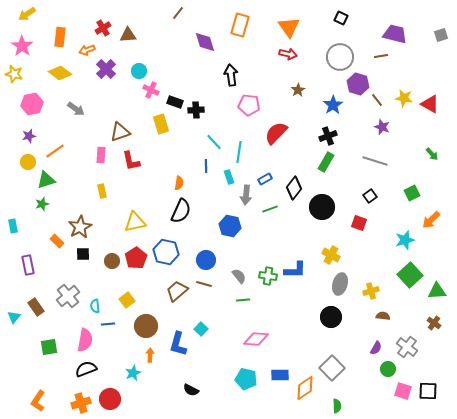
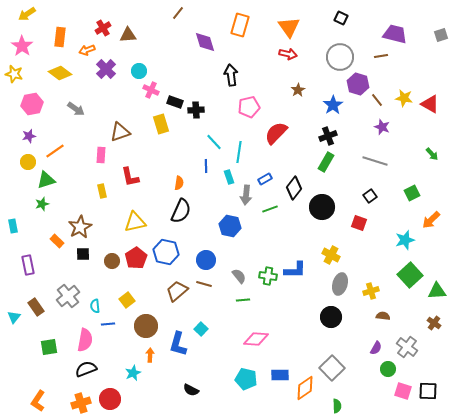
pink pentagon at (249, 105): moved 2 px down; rotated 20 degrees counterclockwise
red L-shape at (131, 161): moved 1 px left, 16 px down
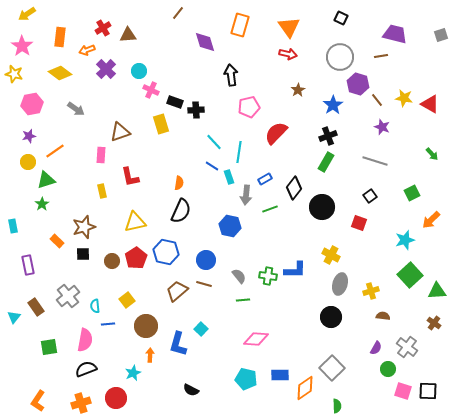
blue line at (206, 166): moved 6 px right; rotated 56 degrees counterclockwise
green star at (42, 204): rotated 16 degrees counterclockwise
brown star at (80, 227): moved 4 px right; rotated 10 degrees clockwise
red circle at (110, 399): moved 6 px right, 1 px up
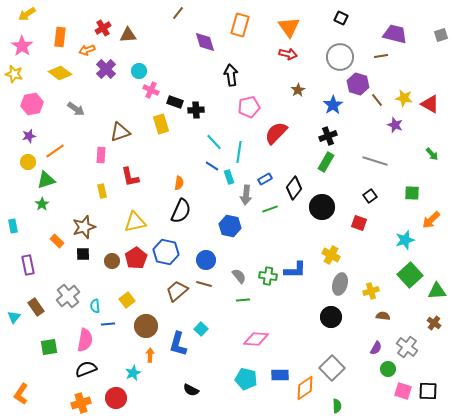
purple star at (382, 127): moved 13 px right, 2 px up
green square at (412, 193): rotated 28 degrees clockwise
orange L-shape at (38, 401): moved 17 px left, 7 px up
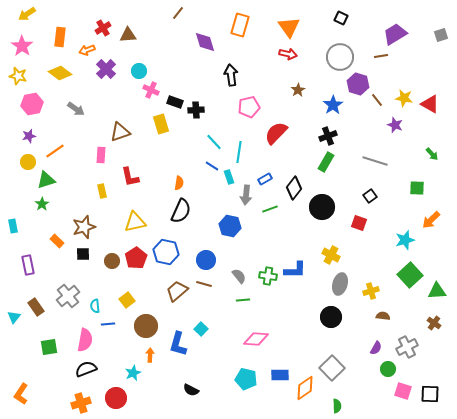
purple trapezoid at (395, 34): rotated 45 degrees counterclockwise
yellow star at (14, 74): moved 4 px right, 2 px down
green square at (412, 193): moved 5 px right, 5 px up
gray cross at (407, 347): rotated 25 degrees clockwise
black square at (428, 391): moved 2 px right, 3 px down
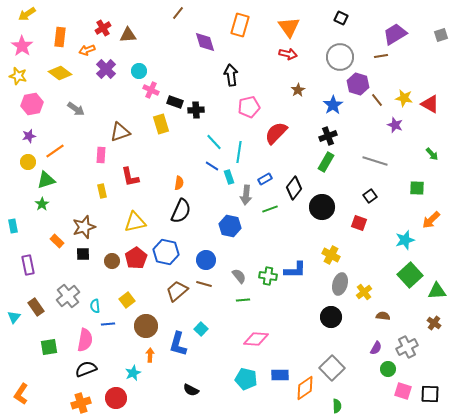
yellow cross at (371, 291): moved 7 px left, 1 px down; rotated 21 degrees counterclockwise
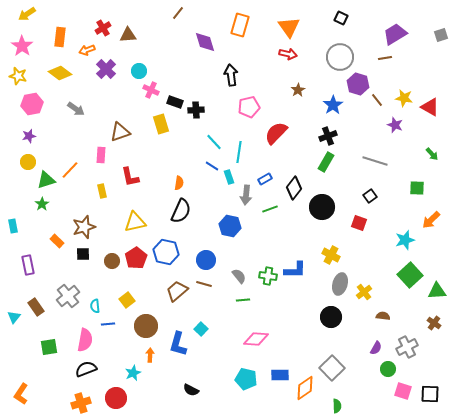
brown line at (381, 56): moved 4 px right, 2 px down
red triangle at (430, 104): moved 3 px down
orange line at (55, 151): moved 15 px right, 19 px down; rotated 12 degrees counterclockwise
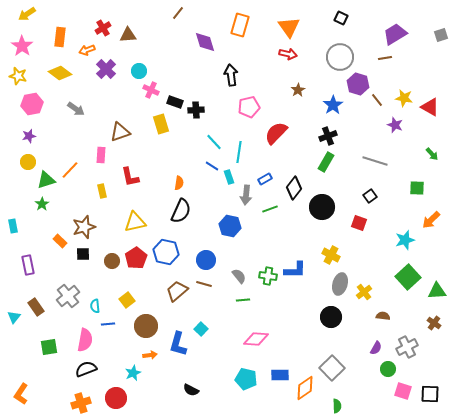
orange rectangle at (57, 241): moved 3 px right
green square at (410, 275): moved 2 px left, 2 px down
orange arrow at (150, 355): rotated 80 degrees clockwise
